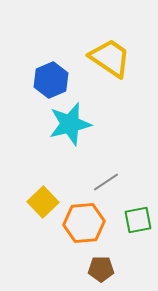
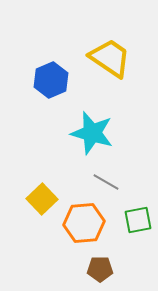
cyan star: moved 22 px right, 9 px down; rotated 30 degrees clockwise
gray line: rotated 64 degrees clockwise
yellow square: moved 1 px left, 3 px up
brown pentagon: moved 1 px left
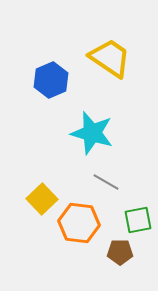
orange hexagon: moved 5 px left; rotated 12 degrees clockwise
brown pentagon: moved 20 px right, 17 px up
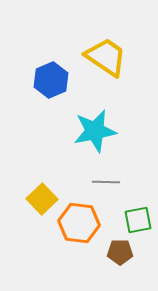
yellow trapezoid: moved 4 px left, 1 px up
cyan star: moved 3 px right, 2 px up; rotated 27 degrees counterclockwise
gray line: rotated 28 degrees counterclockwise
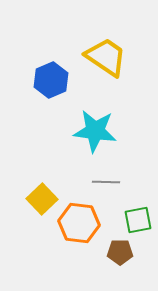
cyan star: rotated 18 degrees clockwise
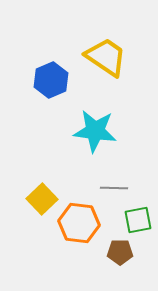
gray line: moved 8 px right, 6 px down
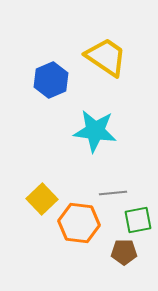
gray line: moved 1 px left, 5 px down; rotated 8 degrees counterclockwise
brown pentagon: moved 4 px right
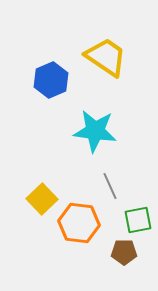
gray line: moved 3 px left, 7 px up; rotated 72 degrees clockwise
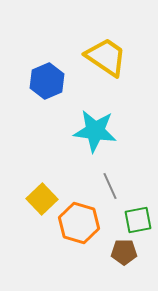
blue hexagon: moved 4 px left, 1 px down
orange hexagon: rotated 9 degrees clockwise
